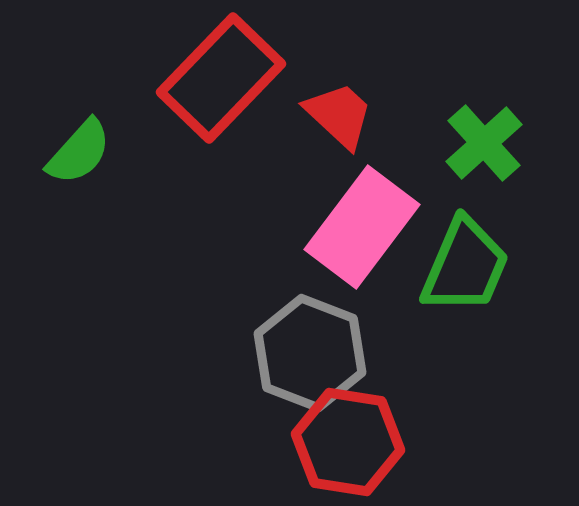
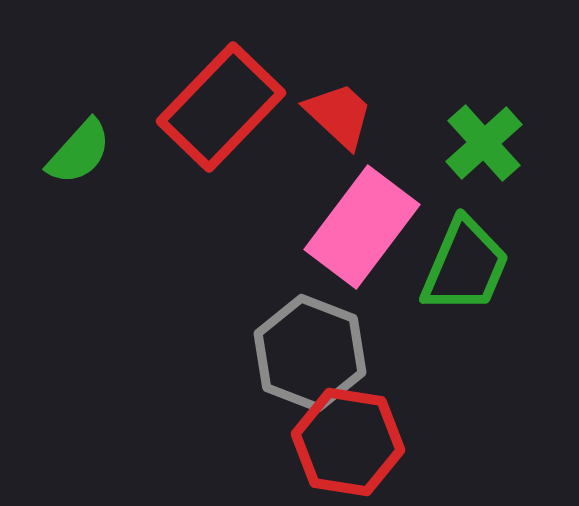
red rectangle: moved 29 px down
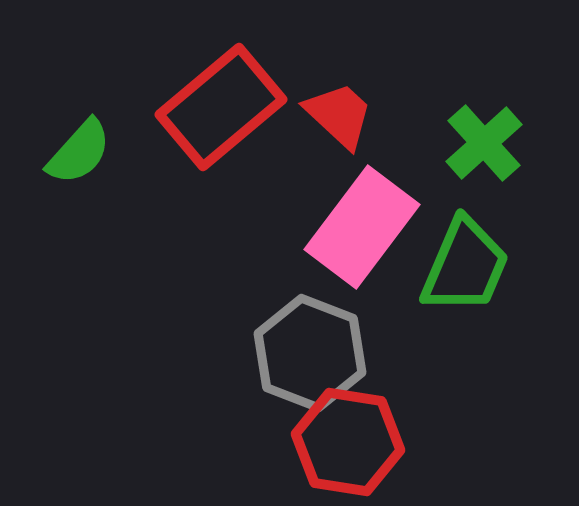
red rectangle: rotated 6 degrees clockwise
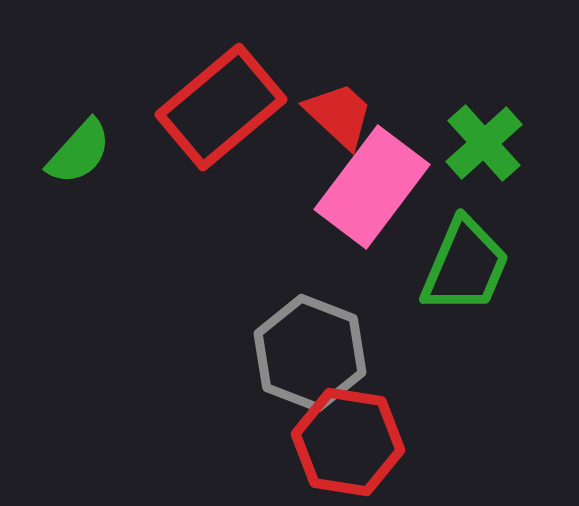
pink rectangle: moved 10 px right, 40 px up
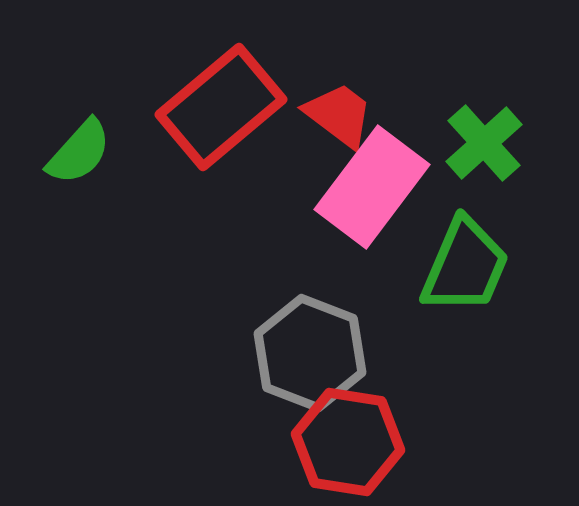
red trapezoid: rotated 6 degrees counterclockwise
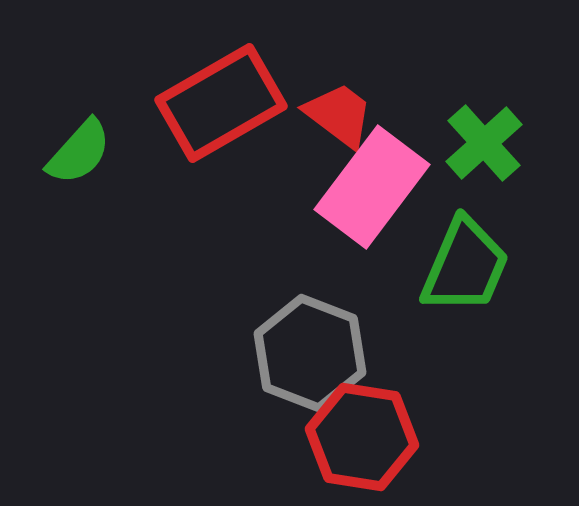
red rectangle: moved 4 px up; rotated 10 degrees clockwise
red hexagon: moved 14 px right, 5 px up
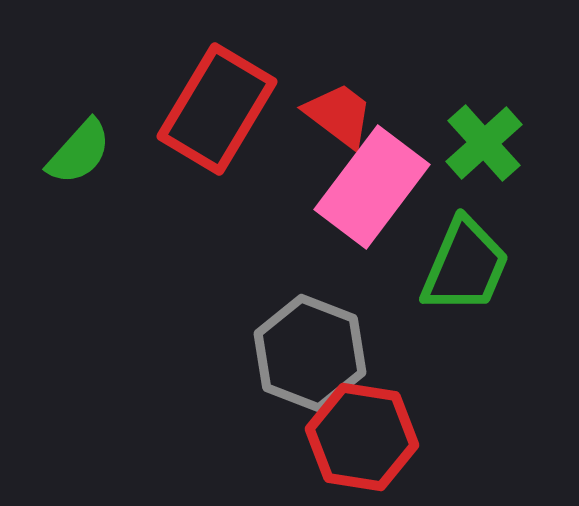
red rectangle: moved 4 px left, 6 px down; rotated 29 degrees counterclockwise
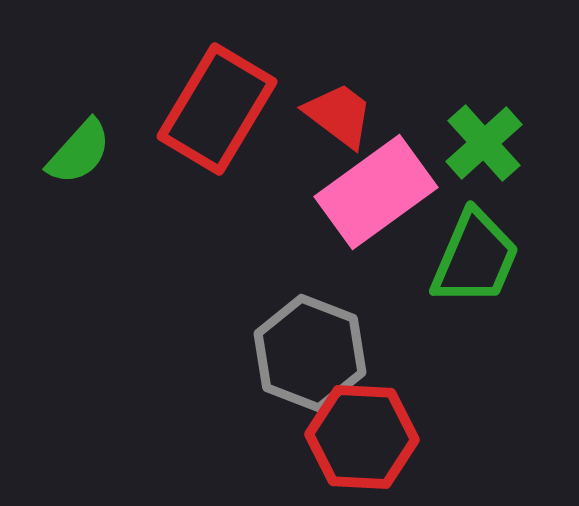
pink rectangle: moved 4 px right, 5 px down; rotated 17 degrees clockwise
green trapezoid: moved 10 px right, 8 px up
red hexagon: rotated 6 degrees counterclockwise
